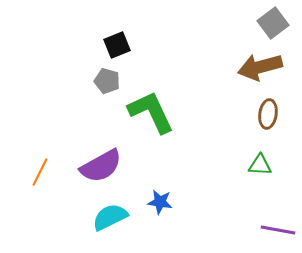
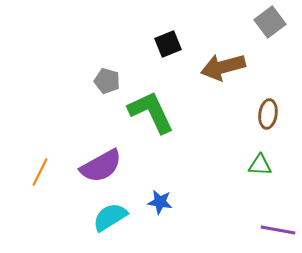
gray square: moved 3 px left, 1 px up
black square: moved 51 px right, 1 px up
brown arrow: moved 37 px left
cyan semicircle: rotated 6 degrees counterclockwise
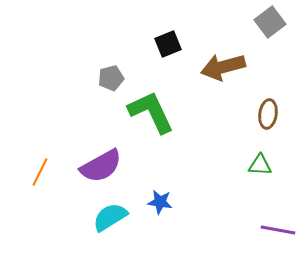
gray pentagon: moved 4 px right, 3 px up; rotated 30 degrees counterclockwise
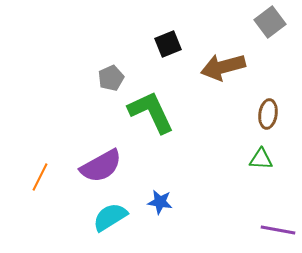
gray pentagon: rotated 10 degrees counterclockwise
green triangle: moved 1 px right, 6 px up
orange line: moved 5 px down
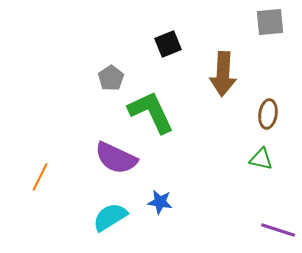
gray square: rotated 32 degrees clockwise
brown arrow: moved 7 px down; rotated 72 degrees counterclockwise
gray pentagon: rotated 10 degrees counterclockwise
green triangle: rotated 10 degrees clockwise
purple semicircle: moved 15 px right, 8 px up; rotated 54 degrees clockwise
purple line: rotated 8 degrees clockwise
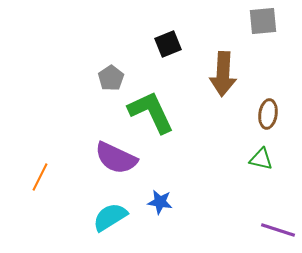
gray square: moved 7 px left, 1 px up
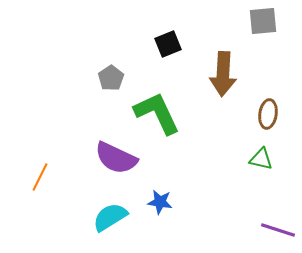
green L-shape: moved 6 px right, 1 px down
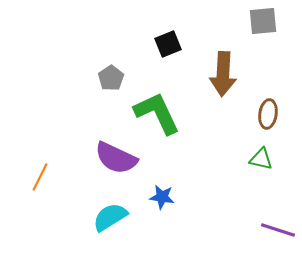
blue star: moved 2 px right, 5 px up
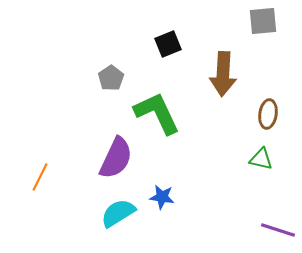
purple semicircle: rotated 90 degrees counterclockwise
cyan semicircle: moved 8 px right, 4 px up
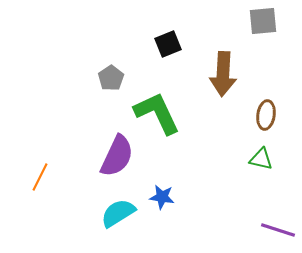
brown ellipse: moved 2 px left, 1 px down
purple semicircle: moved 1 px right, 2 px up
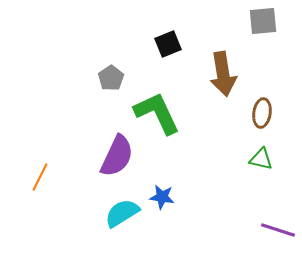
brown arrow: rotated 12 degrees counterclockwise
brown ellipse: moved 4 px left, 2 px up
cyan semicircle: moved 4 px right
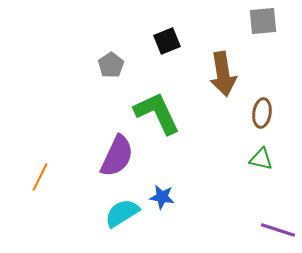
black square: moved 1 px left, 3 px up
gray pentagon: moved 13 px up
